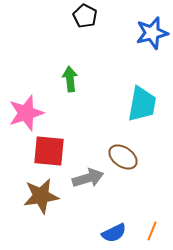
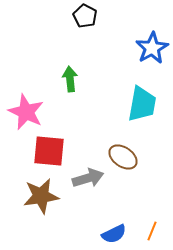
blue star: moved 15 px down; rotated 16 degrees counterclockwise
pink star: moved 1 px up; rotated 30 degrees counterclockwise
blue semicircle: moved 1 px down
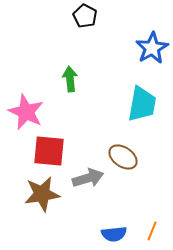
brown star: moved 1 px right, 2 px up
blue semicircle: rotated 20 degrees clockwise
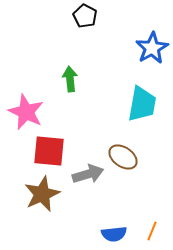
gray arrow: moved 4 px up
brown star: rotated 15 degrees counterclockwise
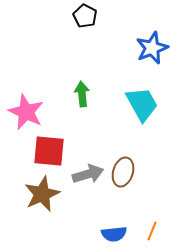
blue star: rotated 8 degrees clockwise
green arrow: moved 12 px right, 15 px down
cyan trapezoid: rotated 39 degrees counterclockwise
brown ellipse: moved 15 px down; rotated 72 degrees clockwise
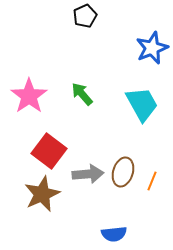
black pentagon: rotated 20 degrees clockwise
green arrow: rotated 35 degrees counterclockwise
pink star: moved 3 px right, 16 px up; rotated 12 degrees clockwise
red square: rotated 32 degrees clockwise
gray arrow: rotated 12 degrees clockwise
orange line: moved 50 px up
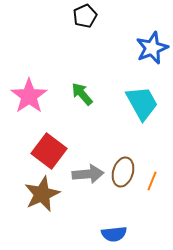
cyan trapezoid: moved 1 px up
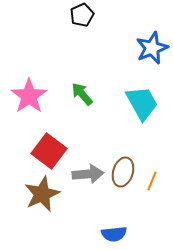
black pentagon: moved 3 px left, 1 px up
